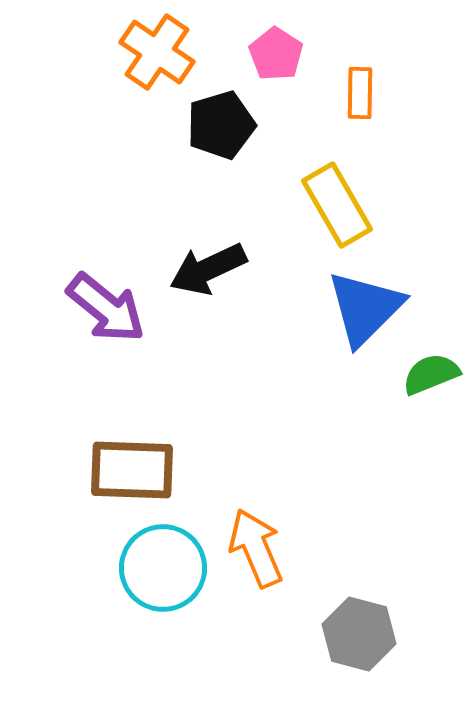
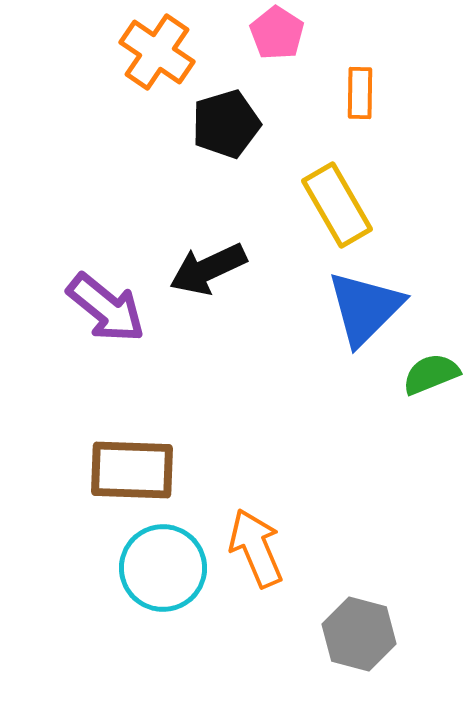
pink pentagon: moved 1 px right, 21 px up
black pentagon: moved 5 px right, 1 px up
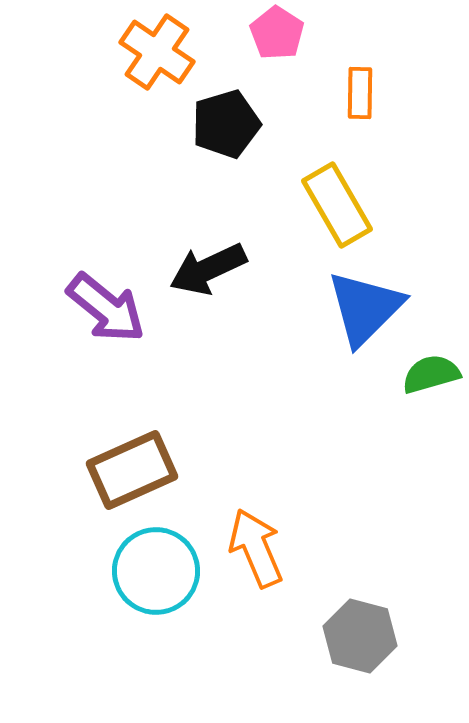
green semicircle: rotated 6 degrees clockwise
brown rectangle: rotated 26 degrees counterclockwise
cyan circle: moved 7 px left, 3 px down
gray hexagon: moved 1 px right, 2 px down
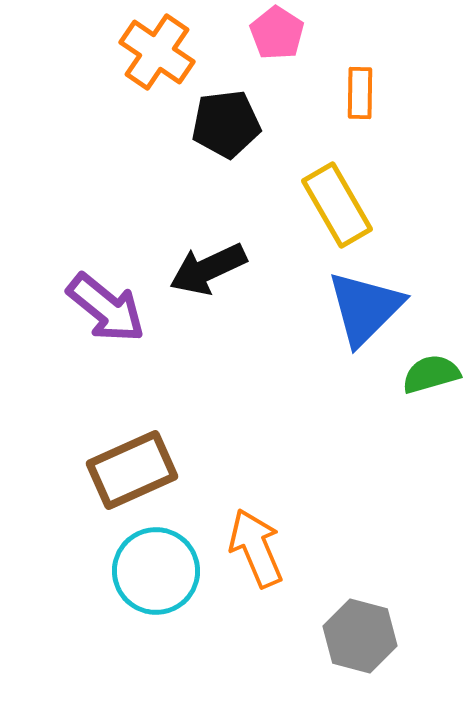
black pentagon: rotated 10 degrees clockwise
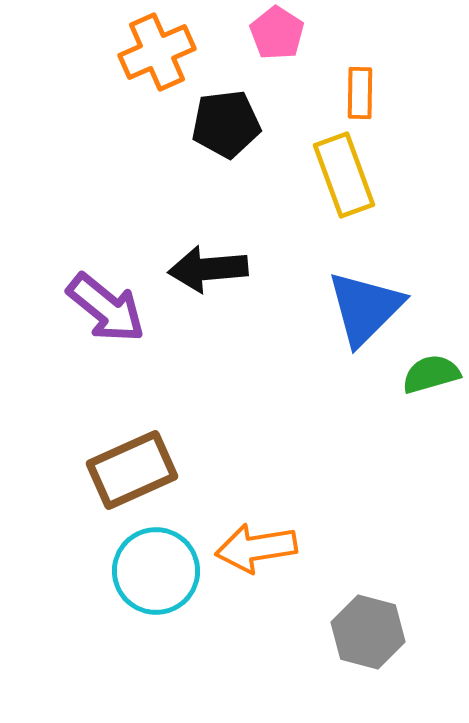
orange cross: rotated 32 degrees clockwise
yellow rectangle: moved 7 px right, 30 px up; rotated 10 degrees clockwise
black arrow: rotated 20 degrees clockwise
orange arrow: rotated 76 degrees counterclockwise
gray hexagon: moved 8 px right, 4 px up
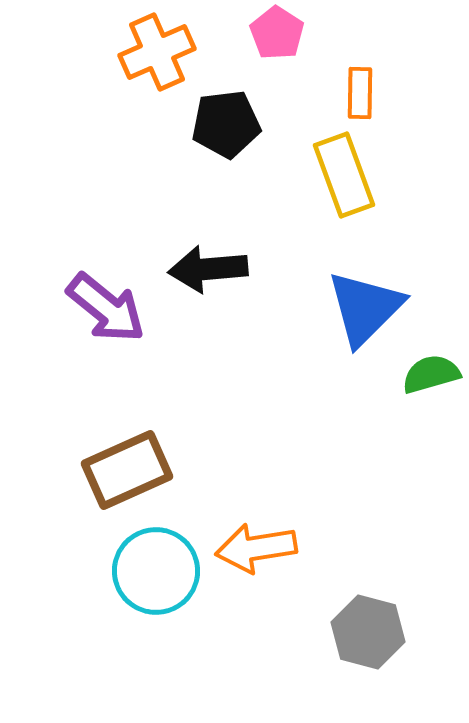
brown rectangle: moved 5 px left
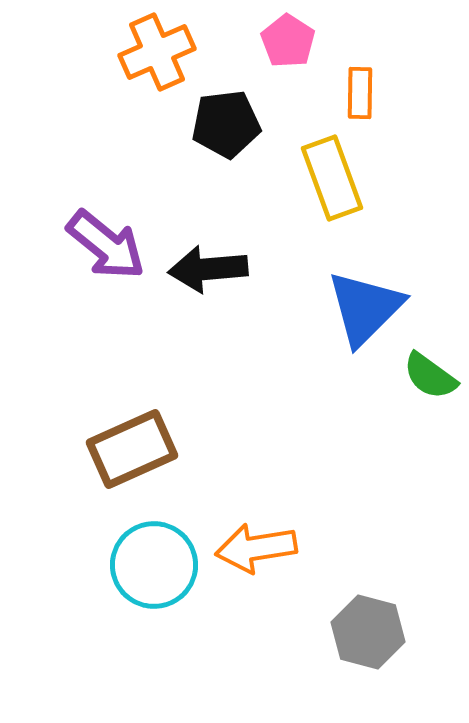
pink pentagon: moved 11 px right, 8 px down
yellow rectangle: moved 12 px left, 3 px down
purple arrow: moved 63 px up
green semicircle: moved 1 px left, 2 px down; rotated 128 degrees counterclockwise
brown rectangle: moved 5 px right, 21 px up
cyan circle: moved 2 px left, 6 px up
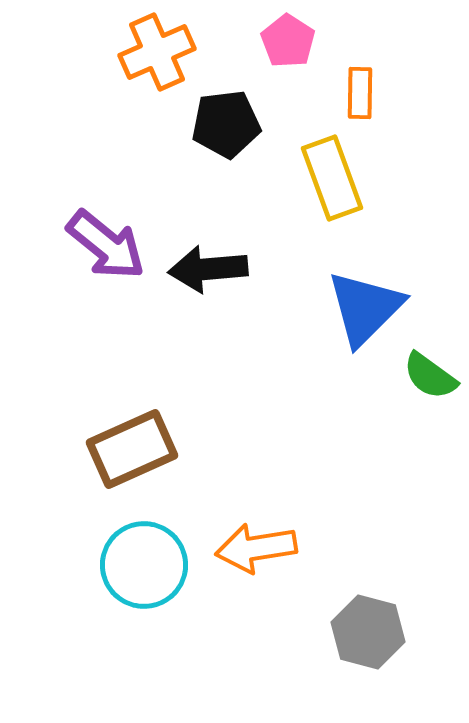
cyan circle: moved 10 px left
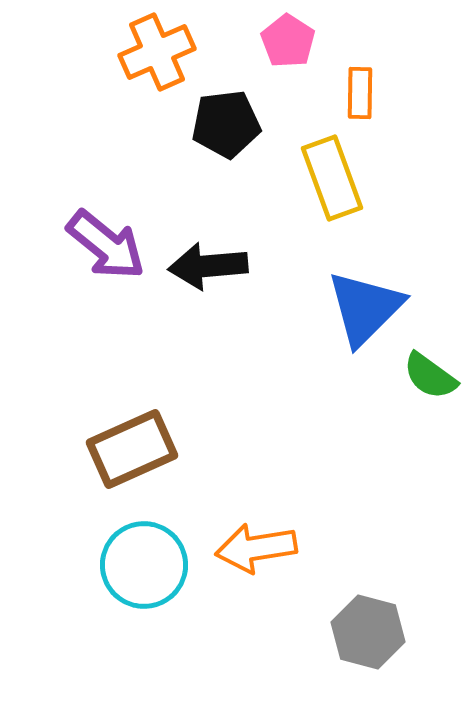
black arrow: moved 3 px up
